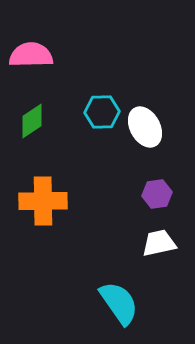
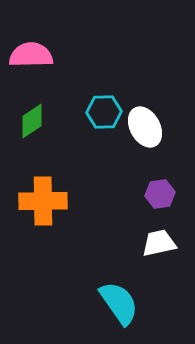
cyan hexagon: moved 2 px right
purple hexagon: moved 3 px right
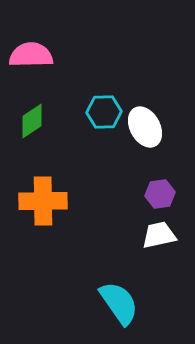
white trapezoid: moved 8 px up
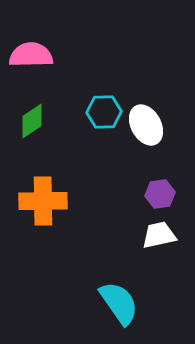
white ellipse: moved 1 px right, 2 px up
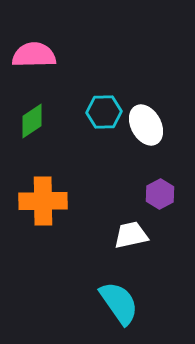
pink semicircle: moved 3 px right
purple hexagon: rotated 20 degrees counterclockwise
white trapezoid: moved 28 px left
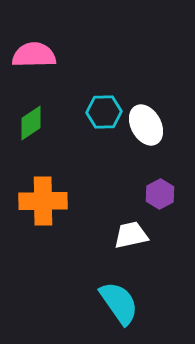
green diamond: moved 1 px left, 2 px down
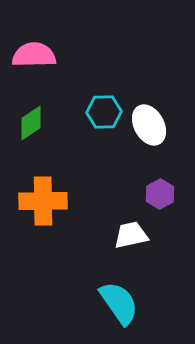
white ellipse: moved 3 px right
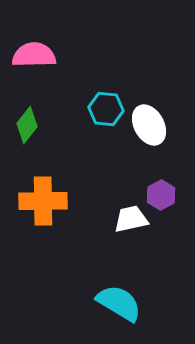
cyan hexagon: moved 2 px right, 3 px up; rotated 8 degrees clockwise
green diamond: moved 4 px left, 2 px down; rotated 18 degrees counterclockwise
purple hexagon: moved 1 px right, 1 px down
white trapezoid: moved 16 px up
cyan semicircle: rotated 24 degrees counterclockwise
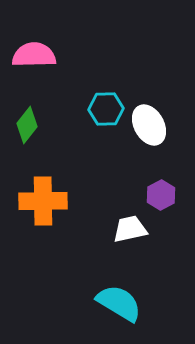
cyan hexagon: rotated 8 degrees counterclockwise
white trapezoid: moved 1 px left, 10 px down
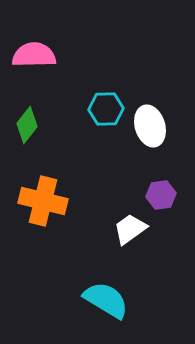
white ellipse: moved 1 px right, 1 px down; rotated 12 degrees clockwise
purple hexagon: rotated 20 degrees clockwise
orange cross: rotated 15 degrees clockwise
white trapezoid: rotated 24 degrees counterclockwise
cyan semicircle: moved 13 px left, 3 px up
